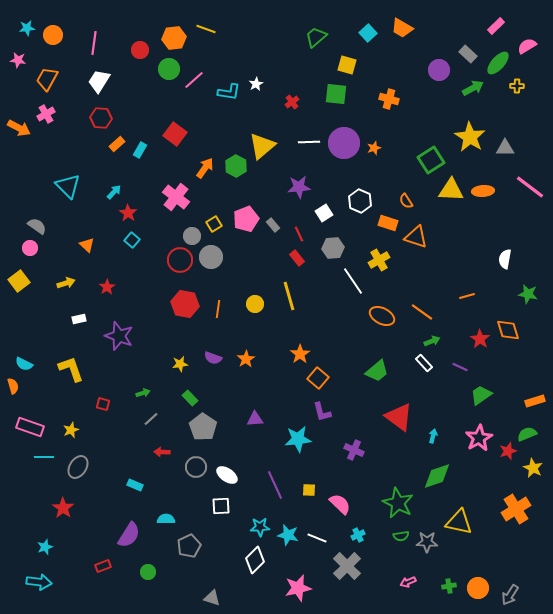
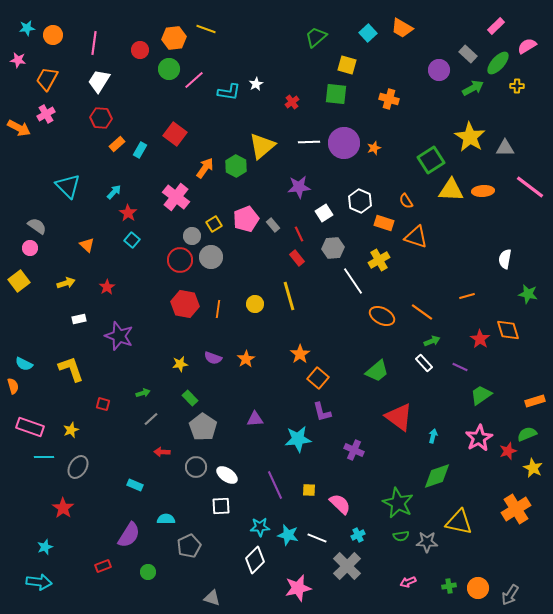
orange rectangle at (388, 223): moved 4 px left
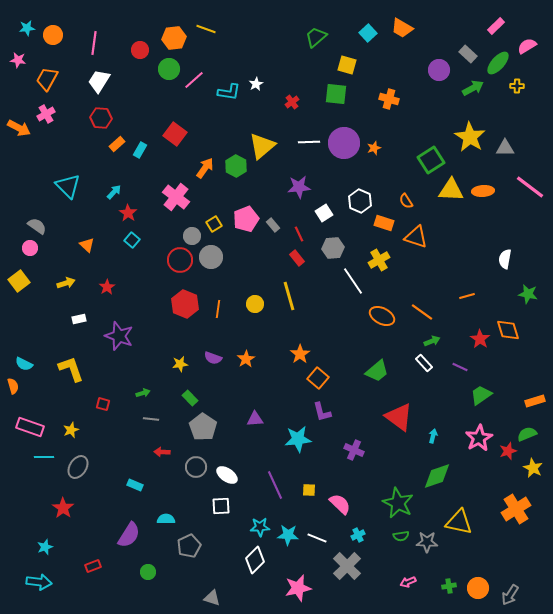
red hexagon at (185, 304): rotated 12 degrees clockwise
gray line at (151, 419): rotated 49 degrees clockwise
cyan star at (288, 535): rotated 10 degrees counterclockwise
red rectangle at (103, 566): moved 10 px left
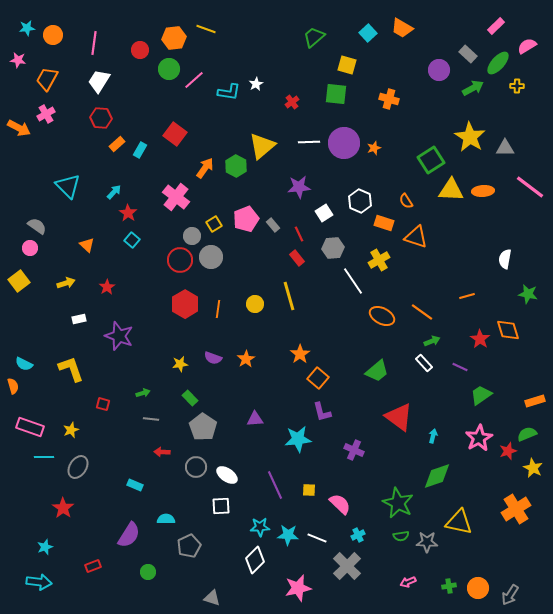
green trapezoid at (316, 37): moved 2 px left
red hexagon at (185, 304): rotated 8 degrees clockwise
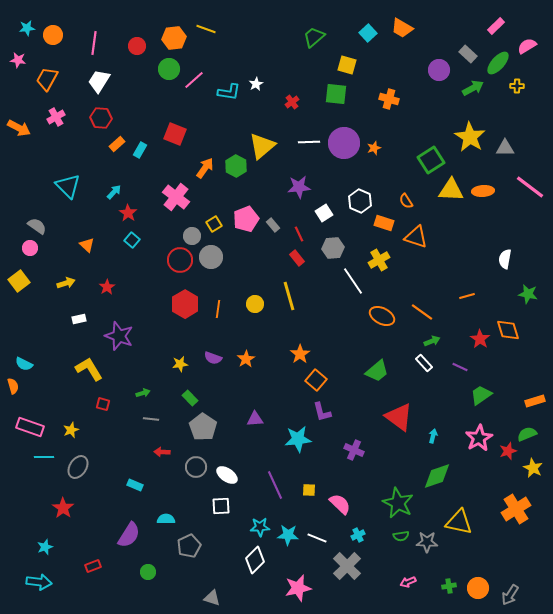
red circle at (140, 50): moved 3 px left, 4 px up
pink cross at (46, 114): moved 10 px right, 3 px down
red square at (175, 134): rotated 15 degrees counterclockwise
yellow L-shape at (71, 369): moved 18 px right; rotated 12 degrees counterclockwise
orange square at (318, 378): moved 2 px left, 2 px down
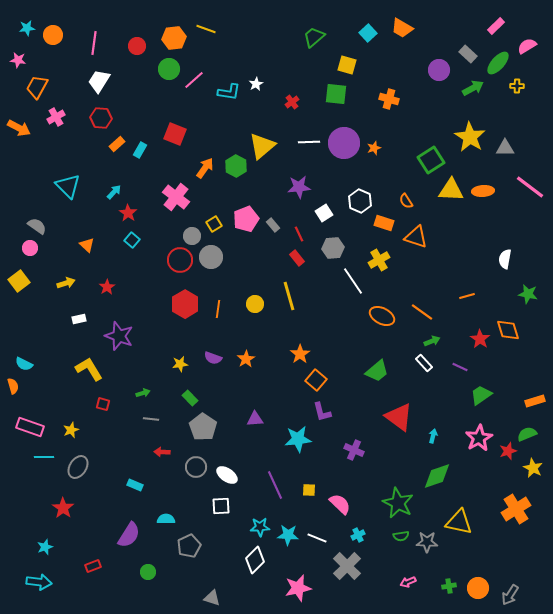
orange trapezoid at (47, 79): moved 10 px left, 8 px down
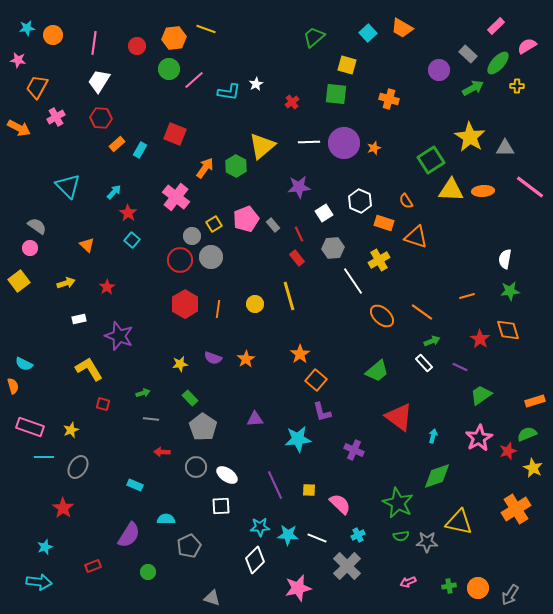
green star at (528, 294): moved 18 px left, 3 px up; rotated 18 degrees counterclockwise
orange ellipse at (382, 316): rotated 15 degrees clockwise
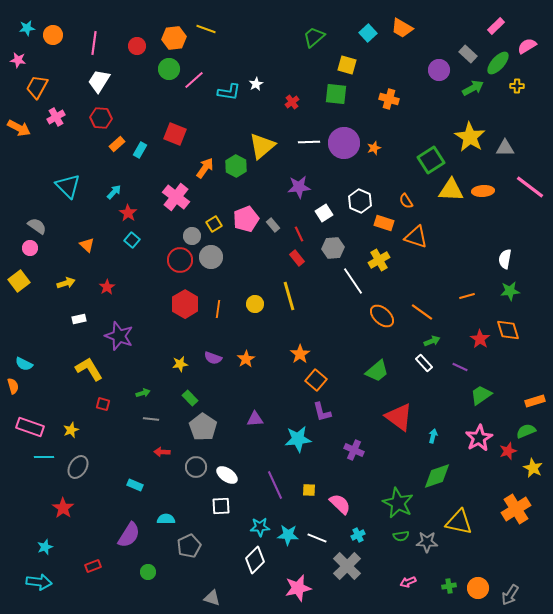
green semicircle at (527, 434): moved 1 px left, 3 px up
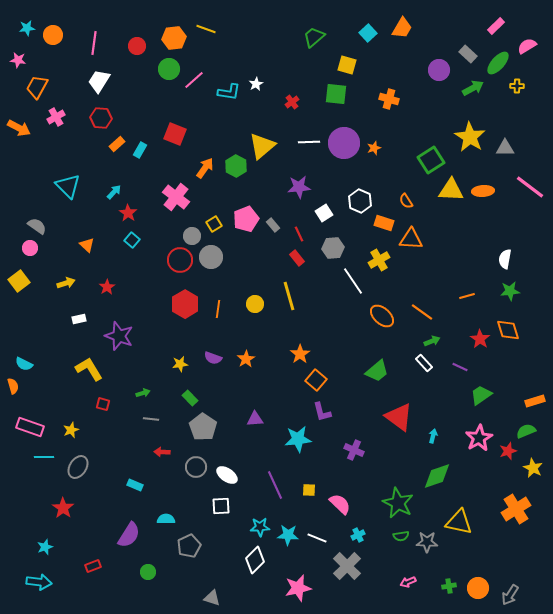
orange trapezoid at (402, 28): rotated 90 degrees counterclockwise
orange triangle at (416, 237): moved 5 px left, 2 px down; rotated 15 degrees counterclockwise
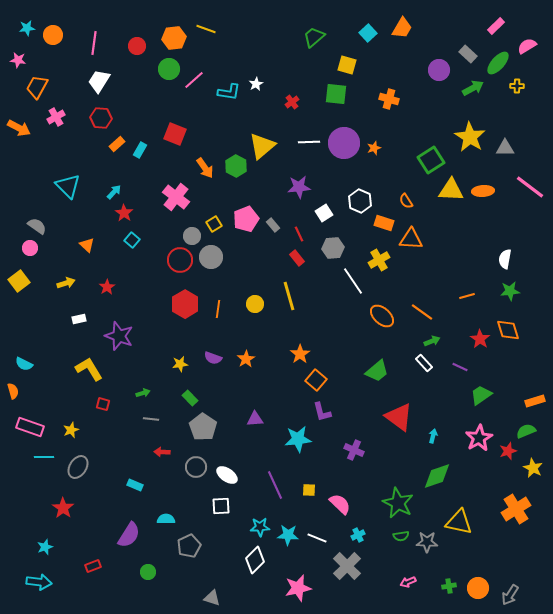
orange arrow at (205, 168): rotated 110 degrees clockwise
red star at (128, 213): moved 4 px left
orange semicircle at (13, 386): moved 5 px down
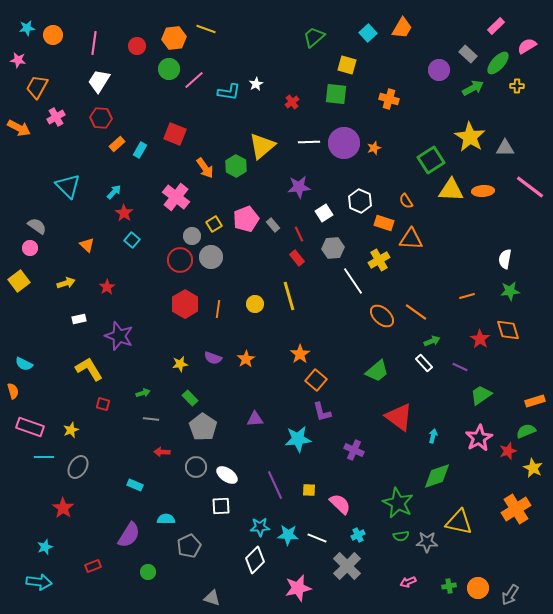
orange line at (422, 312): moved 6 px left
